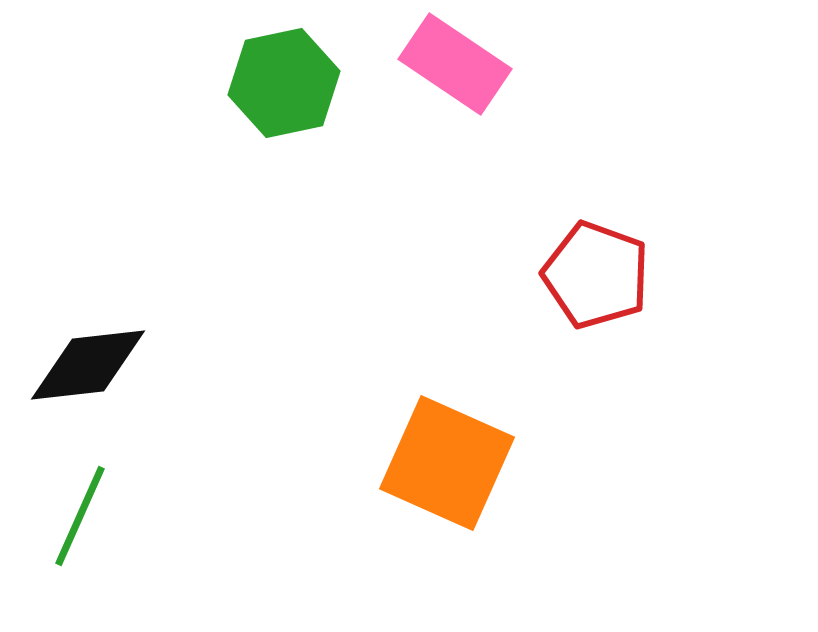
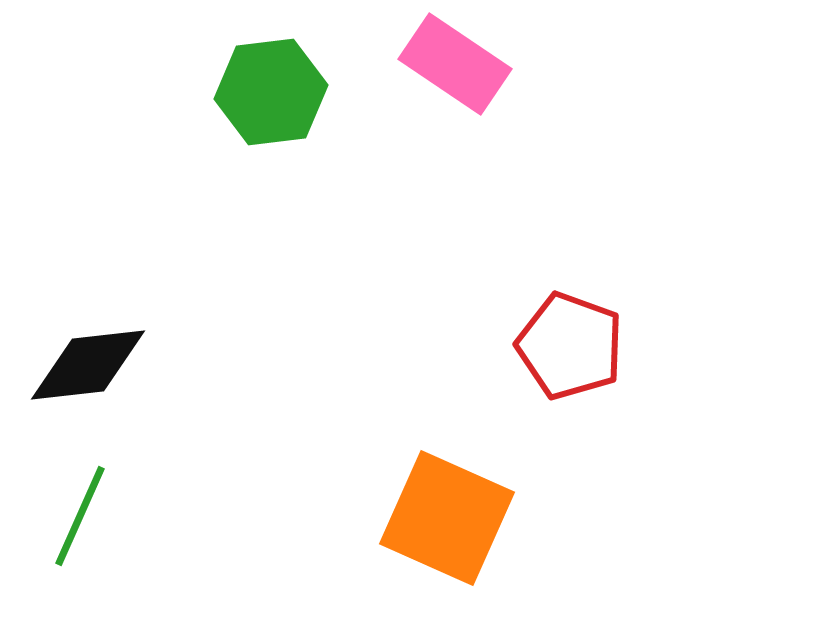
green hexagon: moved 13 px left, 9 px down; rotated 5 degrees clockwise
red pentagon: moved 26 px left, 71 px down
orange square: moved 55 px down
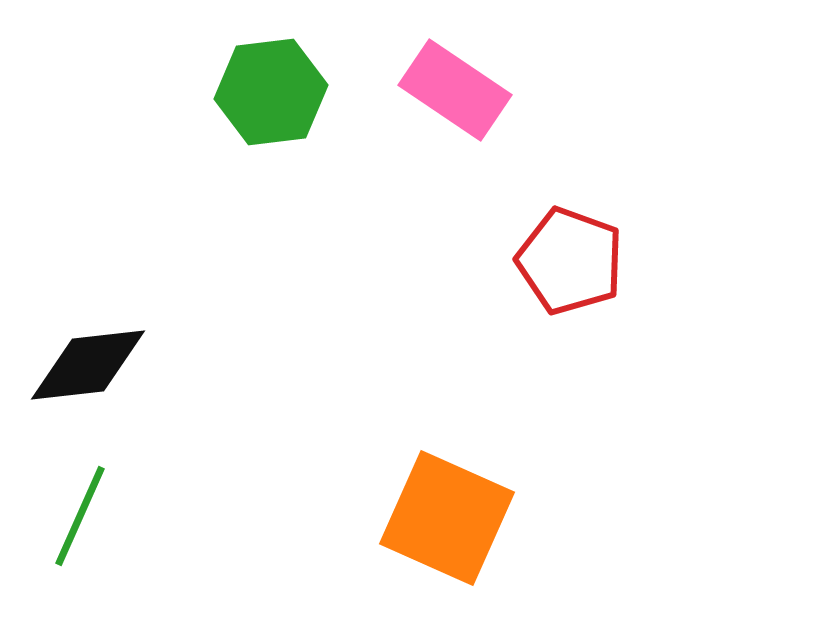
pink rectangle: moved 26 px down
red pentagon: moved 85 px up
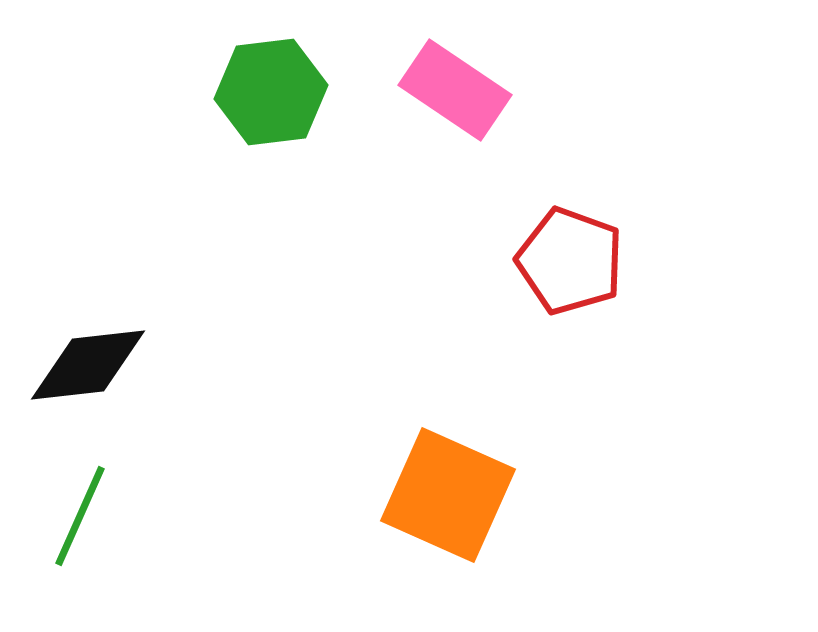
orange square: moved 1 px right, 23 px up
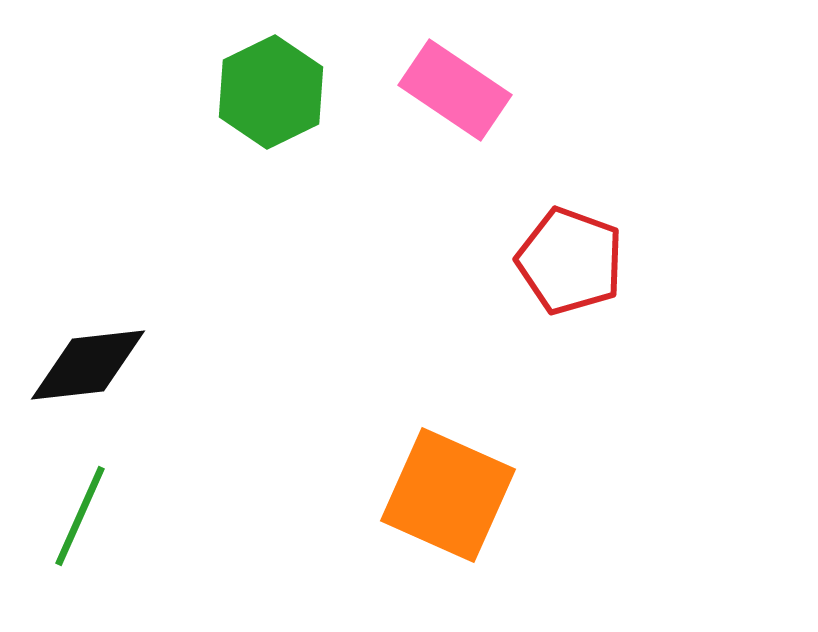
green hexagon: rotated 19 degrees counterclockwise
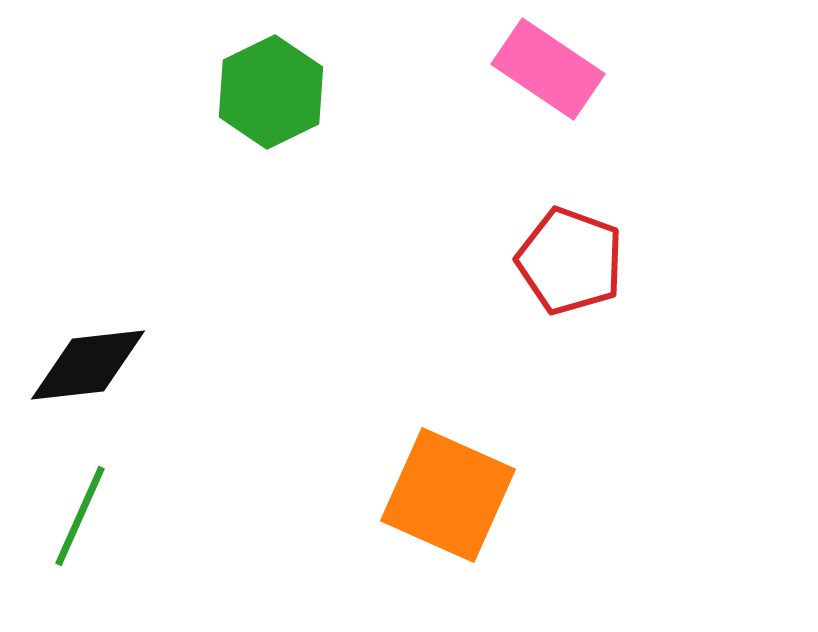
pink rectangle: moved 93 px right, 21 px up
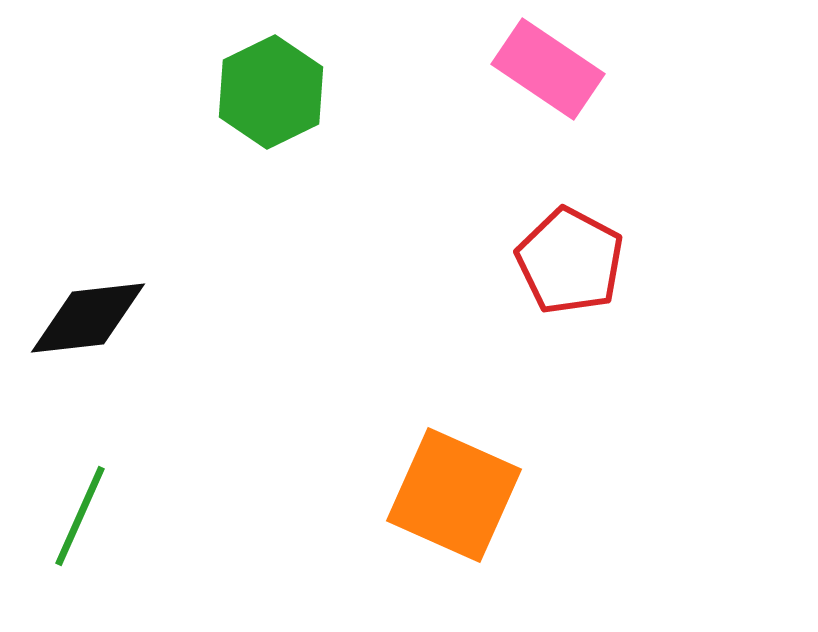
red pentagon: rotated 8 degrees clockwise
black diamond: moved 47 px up
orange square: moved 6 px right
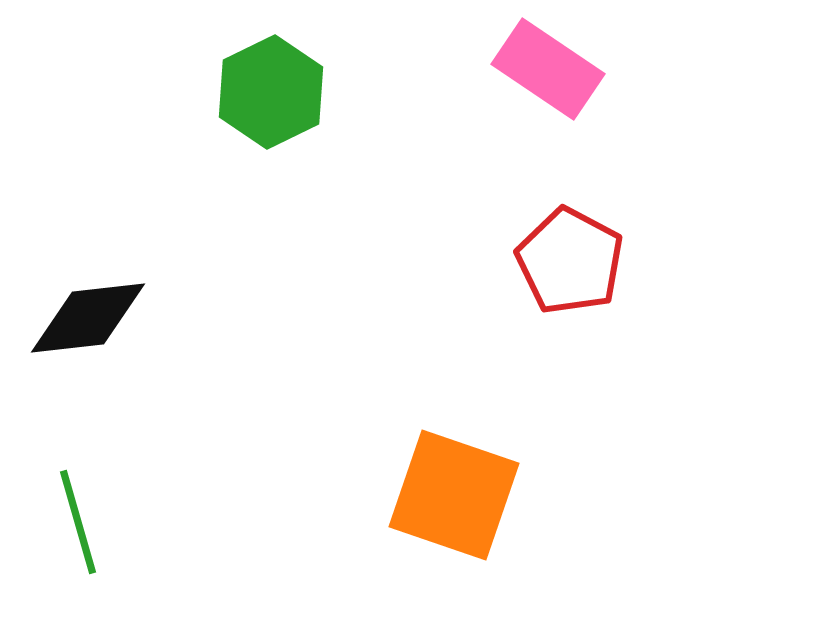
orange square: rotated 5 degrees counterclockwise
green line: moved 2 px left, 6 px down; rotated 40 degrees counterclockwise
